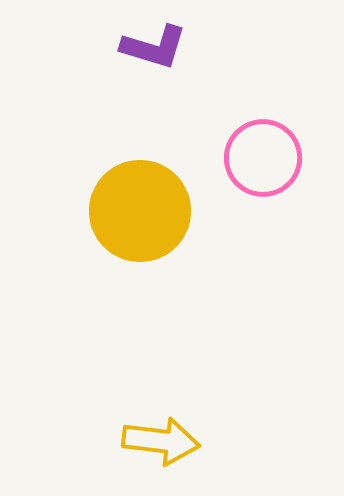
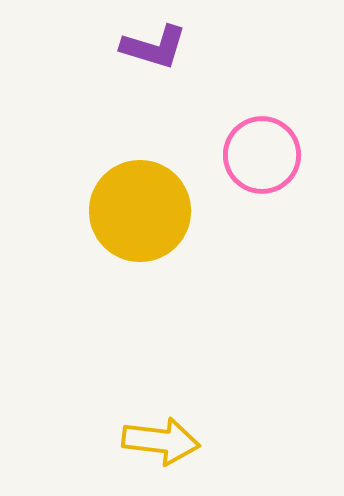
pink circle: moved 1 px left, 3 px up
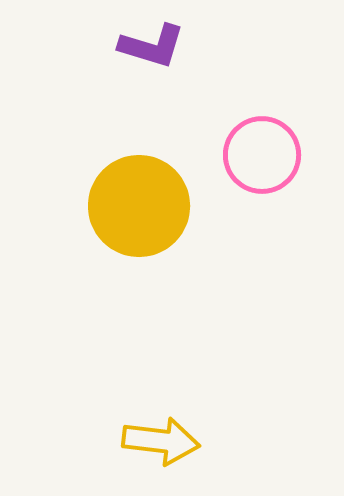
purple L-shape: moved 2 px left, 1 px up
yellow circle: moved 1 px left, 5 px up
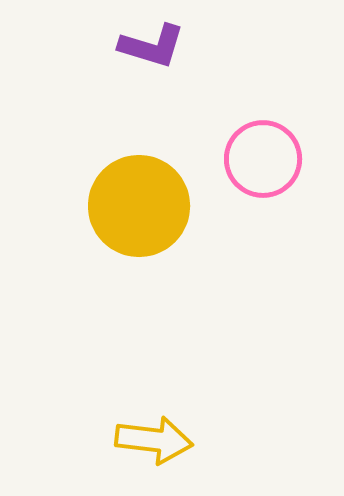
pink circle: moved 1 px right, 4 px down
yellow arrow: moved 7 px left, 1 px up
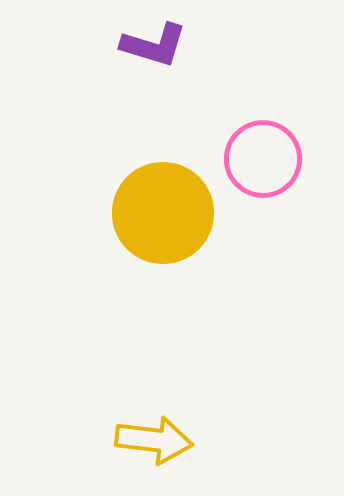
purple L-shape: moved 2 px right, 1 px up
yellow circle: moved 24 px right, 7 px down
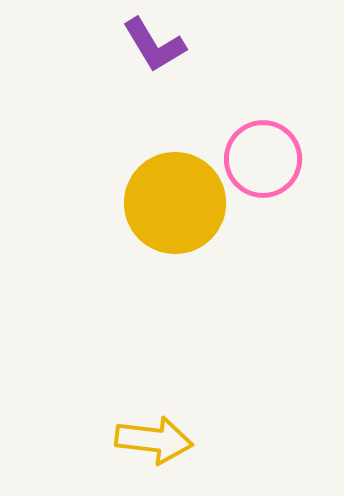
purple L-shape: rotated 42 degrees clockwise
yellow circle: moved 12 px right, 10 px up
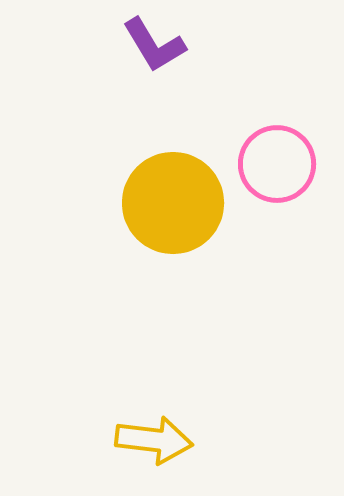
pink circle: moved 14 px right, 5 px down
yellow circle: moved 2 px left
